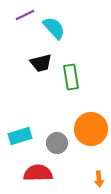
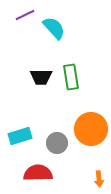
black trapezoid: moved 14 px down; rotated 15 degrees clockwise
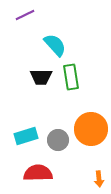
cyan semicircle: moved 1 px right, 17 px down
cyan rectangle: moved 6 px right
gray circle: moved 1 px right, 3 px up
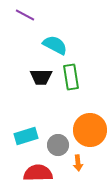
purple line: rotated 54 degrees clockwise
cyan semicircle: rotated 20 degrees counterclockwise
orange circle: moved 1 px left, 1 px down
gray circle: moved 5 px down
orange arrow: moved 21 px left, 16 px up
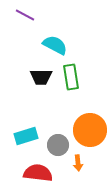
red semicircle: rotated 8 degrees clockwise
